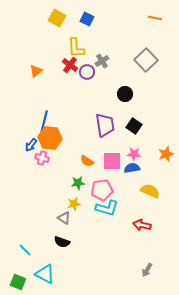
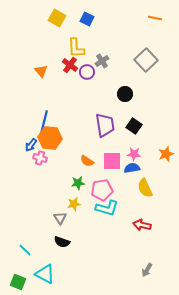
orange triangle: moved 5 px right; rotated 32 degrees counterclockwise
pink cross: moved 2 px left
yellow semicircle: moved 5 px left, 3 px up; rotated 138 degrees counterclockwise
gray triangle: moved 4 px left; rotated 24 degrees clockwise
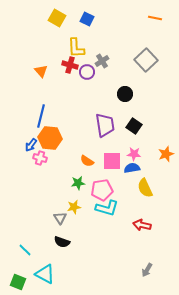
red cross: rotated 21 degrees counterclockwise
blue line: moved 3 px left, 6 px up
yellow star: moved 3 px down
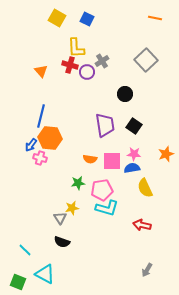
orange semicircle: moved 3 px right, 2 px up; rotated 24 degrees counterclockwise
yellow star: moved 2 px left, 1 px down
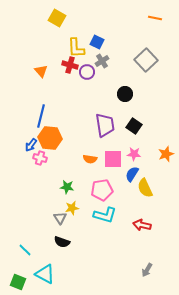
blue square: moved 10 px right, 23 px down
pink square: moved 1 px right, 2 px up
blue semicircle: moved 6 px down; rotated 49 degrees counterclockwise
green star: moved 11 px left, 4 px down; rotated 16 degrees clockwise
cyan L-shape: moved 2 px left, 7 px down
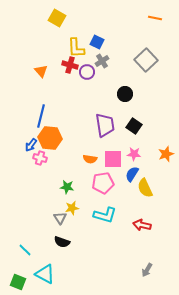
pink pentagon: moved 1 px right, 7 px up
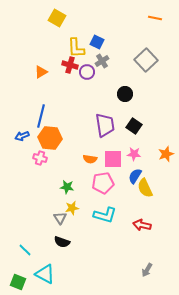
orange triangle: moved 1 px down; rotated 40 degrees clockwise
blue arrow: moved 9 px left, 9 px up; rotated 32 degrees clockwise
blue semicircle: moved 3 px right, 2 px down
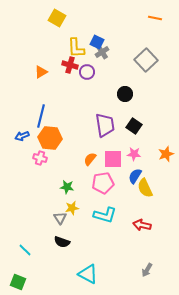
gray cross: moved 9 px up
orange semicircle: rotated 120 degrees clockwise
cyan triangle: moved 43 px right
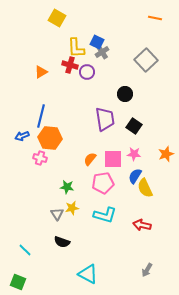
purple trapezoid: moved 6 px up
gray triangle: moved 3 px left, 4 px up
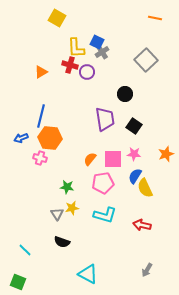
blue arrow: moved 1 px left, 2 px down
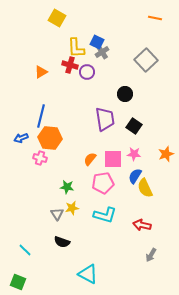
gray arrow: moved 4 px right, 15 px up
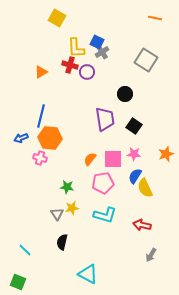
gray square: rotated 15 degrees counterclockwise
black semicircle: rotated 84 degrees clockwise
